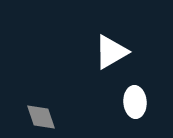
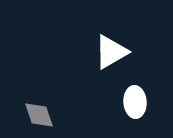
gray diamond: moved 2 px left, 2 px up
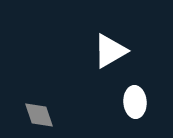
white triangle: moved 1 px left, 1 px up
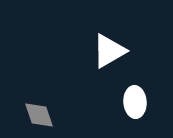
white triangle: moved 1 px left
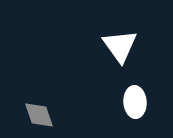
white triangle: moved 11 px right, 5 px up; rotated 36 degrees counterclockwise
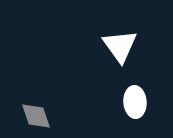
gray diamond: moved 3 px left, 1 px down
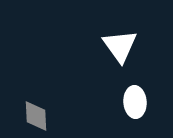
gray diamond: rotated 16 degrees clockwise
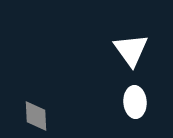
white triangle: moved 11 px right, 4 px down
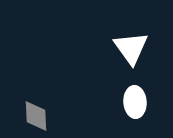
white triangle: moved 2 px up
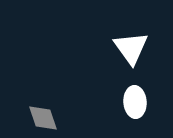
gray diamond: moved 7 px right, 2 px down; rotated 16 degrees counterclockwise
